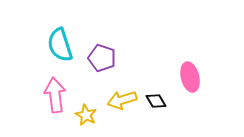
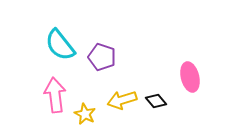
cyan semicircle: rotated 20 degrees counterclockwise
purple pentagon: moved 1 px up
black diamond: rotated 10 degrees counterclockwise
yellow star: moved 1 px left, 1 px up
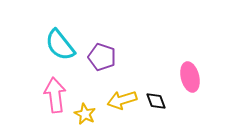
black diamond: rotated 20 degrees clockwise
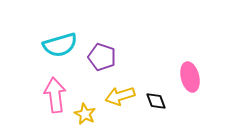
cyan semicircle: rotated 68 degrees counterclockwise
yellow arrow: moved 2 px left, 4 px up
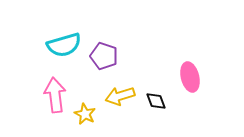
cyan semicircle: moved 4 px right
purple pentagon: moved 2 px right, 1 px up
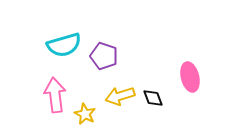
black diamond: moved 3 px left, 3 px up
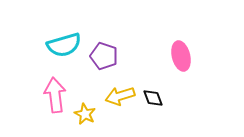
pink ellipse: moved 9 px left, 21 px up
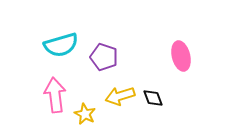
cyan semicircle: moved 3 px left
purple pentagon: moved 1 px down
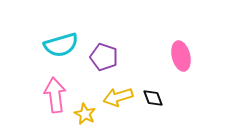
yellow arrow: moved 2 px left, 1 px down
